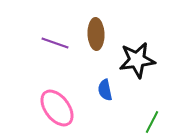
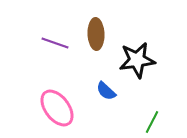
blue semicircle: moved 1 px right, 1 px down; rotated 35 degrees counterclockwise
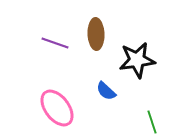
green line: rotated 45 degrees counterclockwise
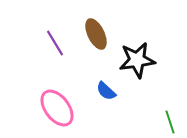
brown ellipse: rotated 24 degrees counterclockwise
purple line: rotated 40 degrees clockwise
green line: moved 18 px right
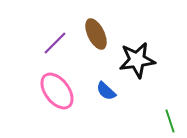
purple line: rotated 76 degrees clockwise
pink ellipse: moved 17 px up
green line: moved 1 px up
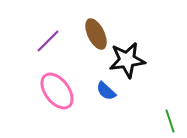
purple line: moved 7 px left, 2 px up
black star: moved 10 px left
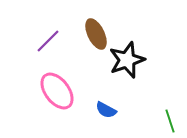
black star: rotated 12 degrees counterclockwise
blue semicircle: moved 19 px down; rotated 15 degrees counterclockwise
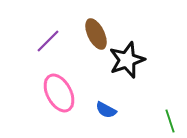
pink ellipse: moved 2 px right, 2 px down; rotated 9 degrees clockwise
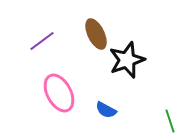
purple line: moved 6 px left; rotated 8 degrees clockwise
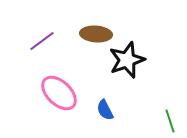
brown ellipse: rotated 60 degrees counterclockwise
pink ellipse: rotated 18 degrees counterclockwise
blue semicircle: moved 1 px left; rotated 35 degrees clockwise
